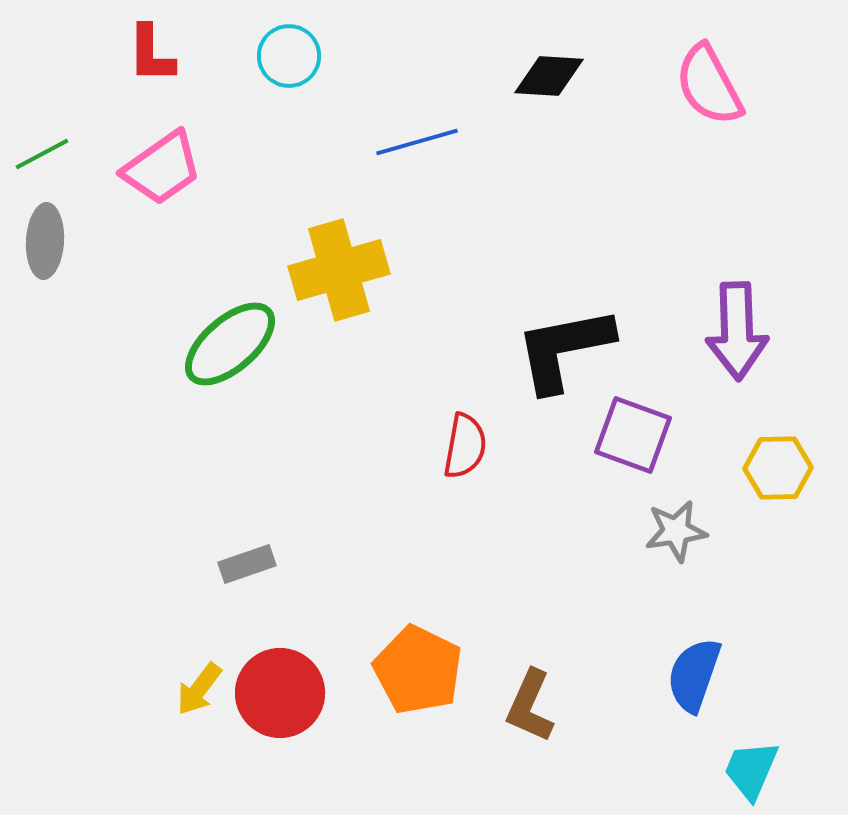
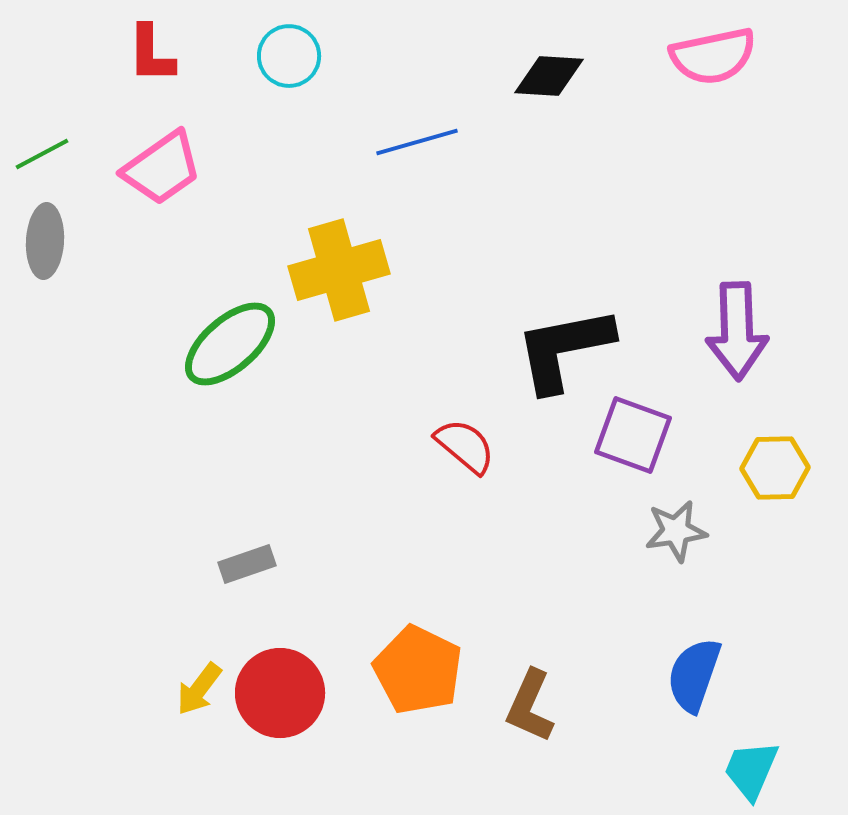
pink semicircle: moved 4 px right, 29 px up; rotated 74 degrees counterclockwise
red semicircle: rotated 60 degrees counterclockwise
yellow hexagon: moved 3 px left
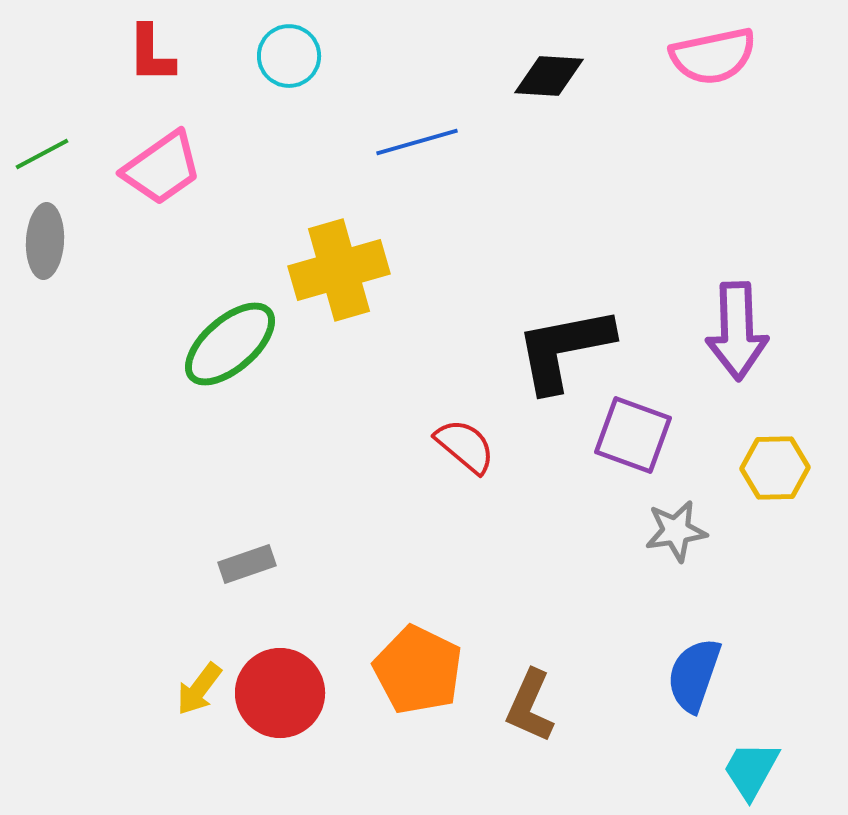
cyan trapezoid: rotated 6 degrees clockwise
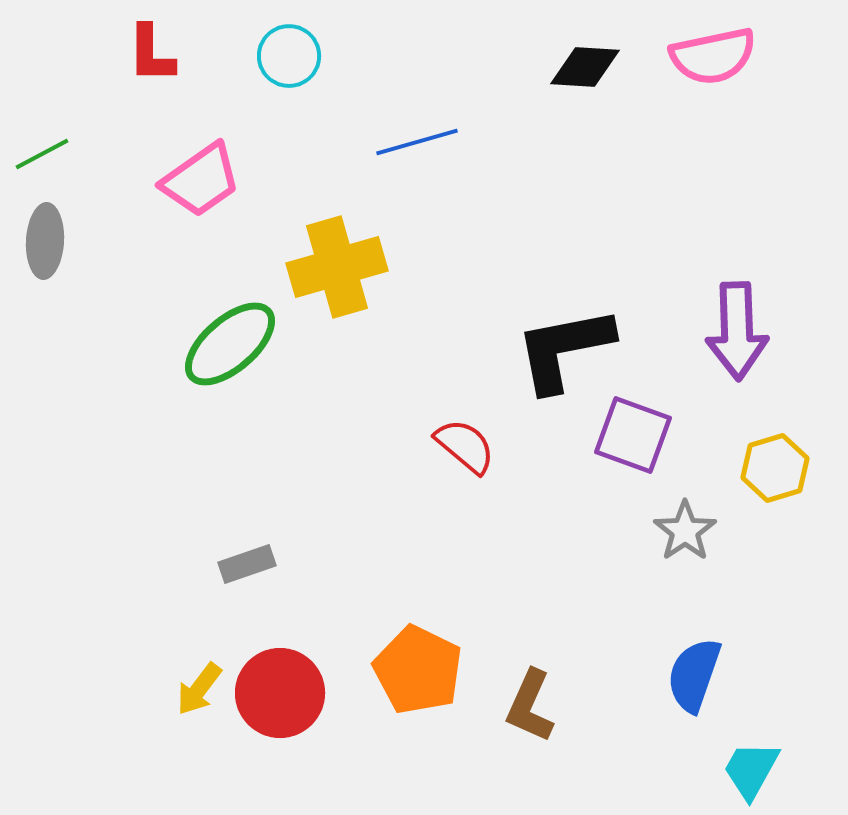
black diamond: moved 36 px right, 9 px up
pink trapezoid: moved 39 px right, 12 px down
yellow cross: moved 2 px left, 3 px up
yellow hexagon: rotated 16 degrees counterclockwise
gray star: moved 9 px right; rotated 26 degrees counterclockwise
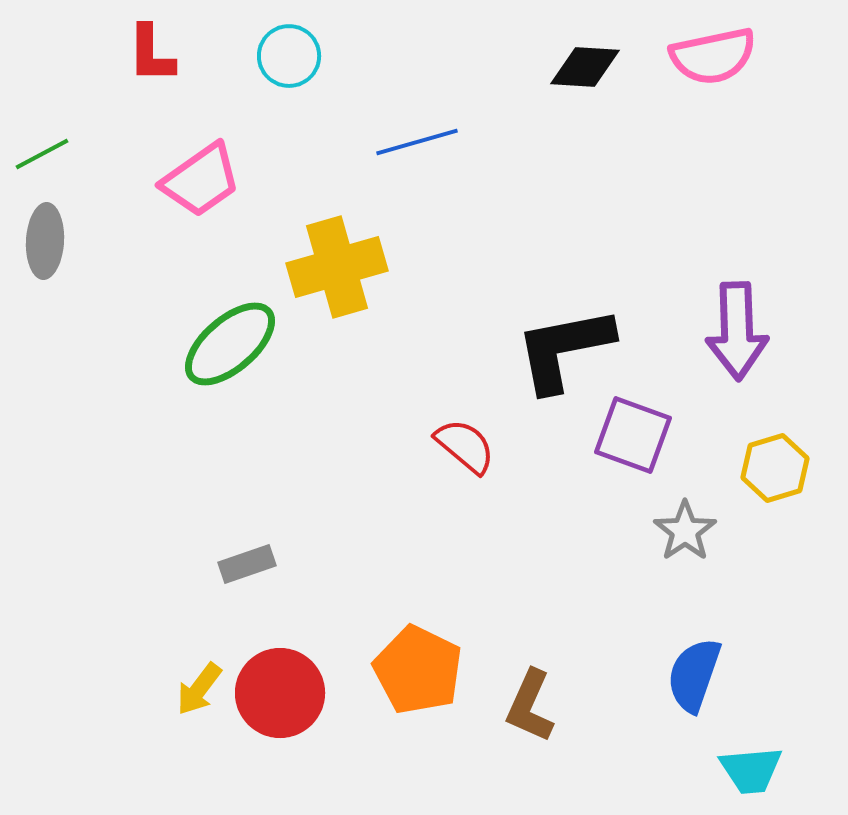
cyan trapezoid: rotated 124 degrees counterclockwise
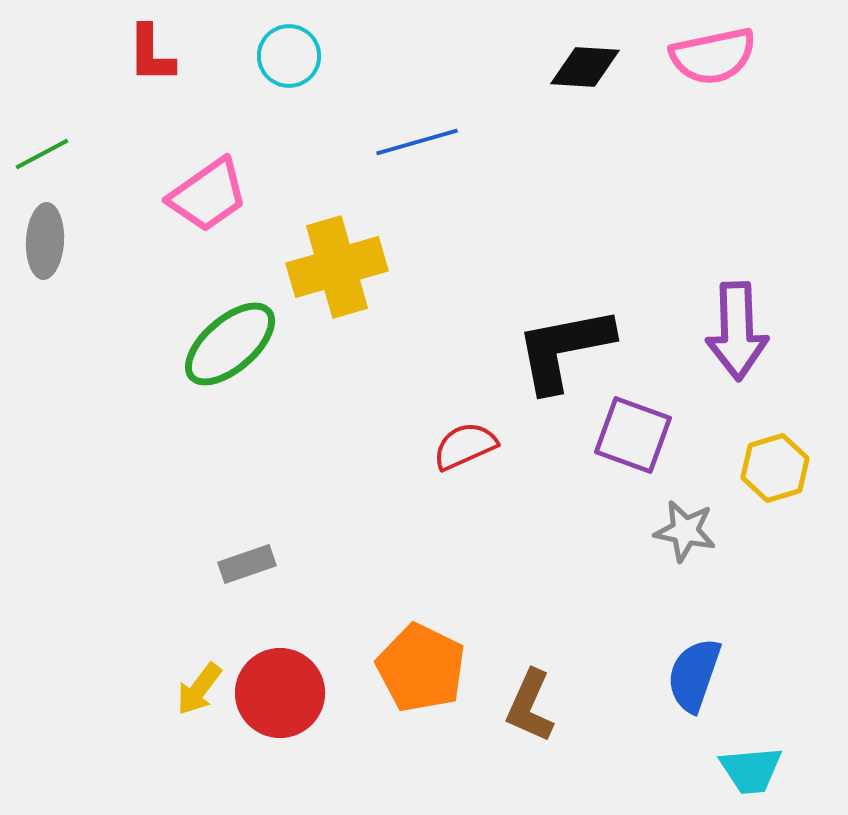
pink trapezoid: moved 7 px right, 15 px down
red semicircle: rotated 64 degrees counterclockwise
gray star: rotated 26 degrees counterclockwise
orange pentagon: moved 3 px right, 2 px up
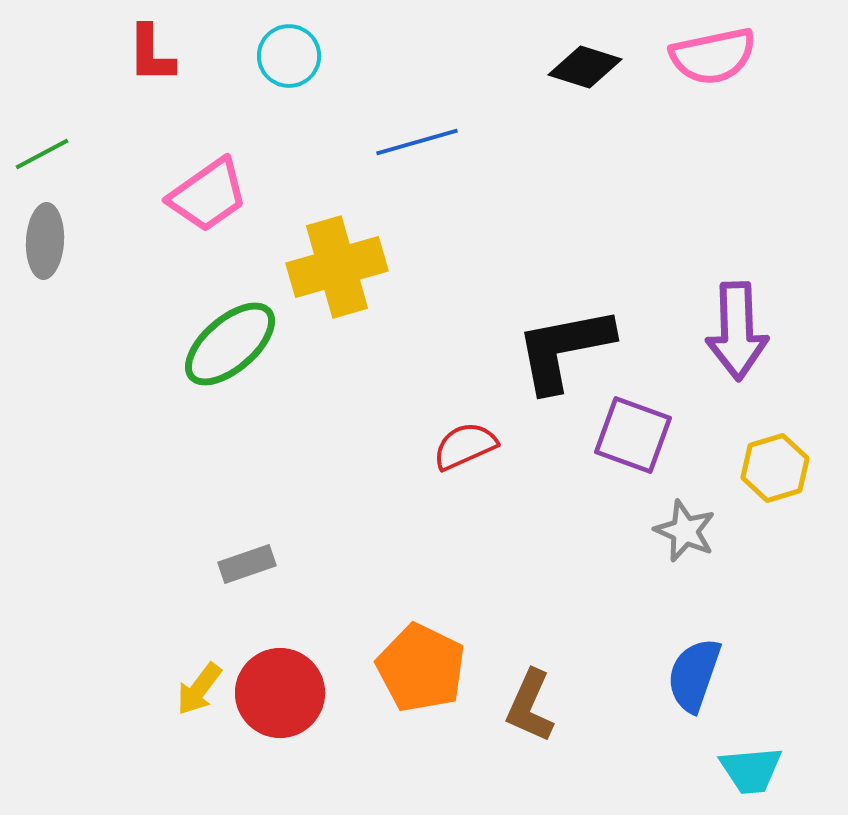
black diamond: rotated 14 degrees clockwise
gray star: rotated 12 degrees clockwise
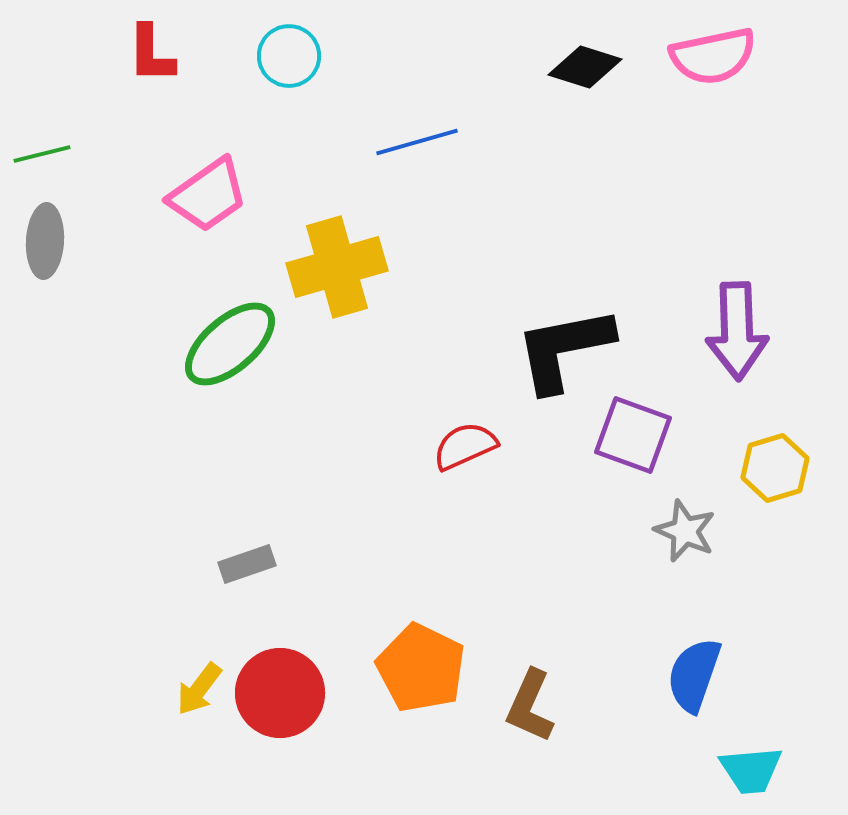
green line: rotated 14 degrees clockwise
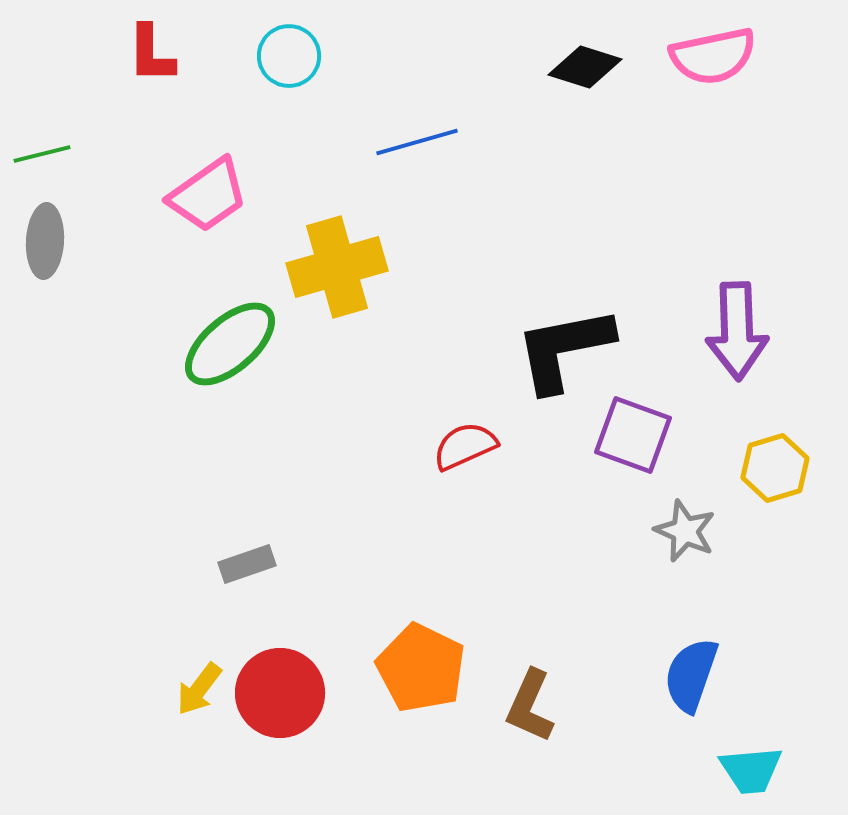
blue semicircle: moved 3 px left
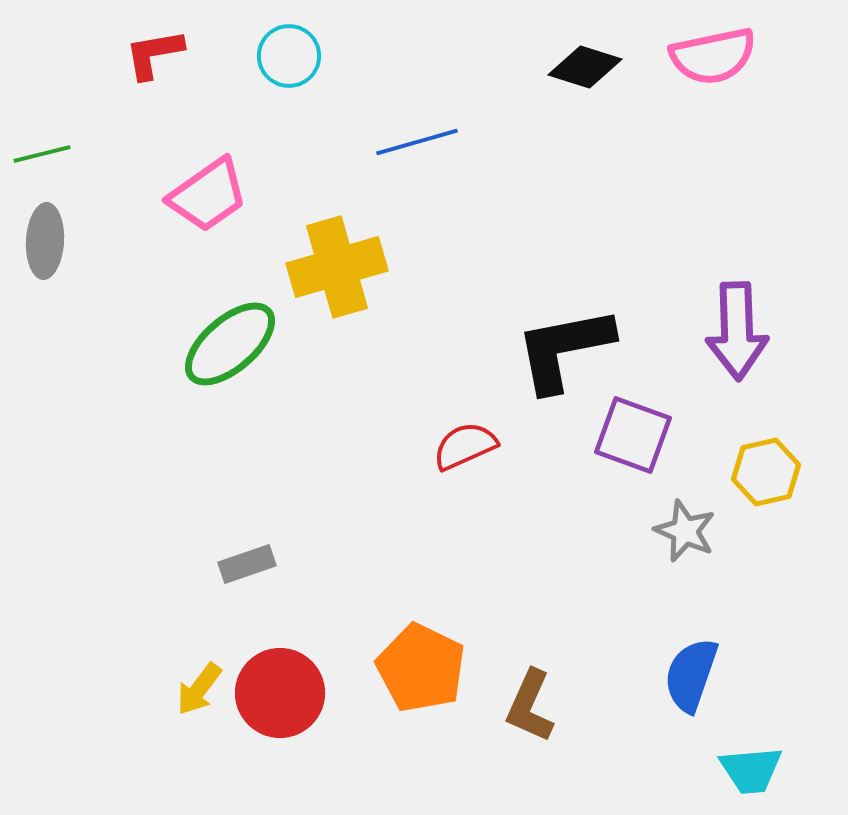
red L-shape: moved 3 px right; rotated 80 degrees clockwise
yellow hexagon: moved 9 px left, 4 px down; rotated 4 degrees clockwise
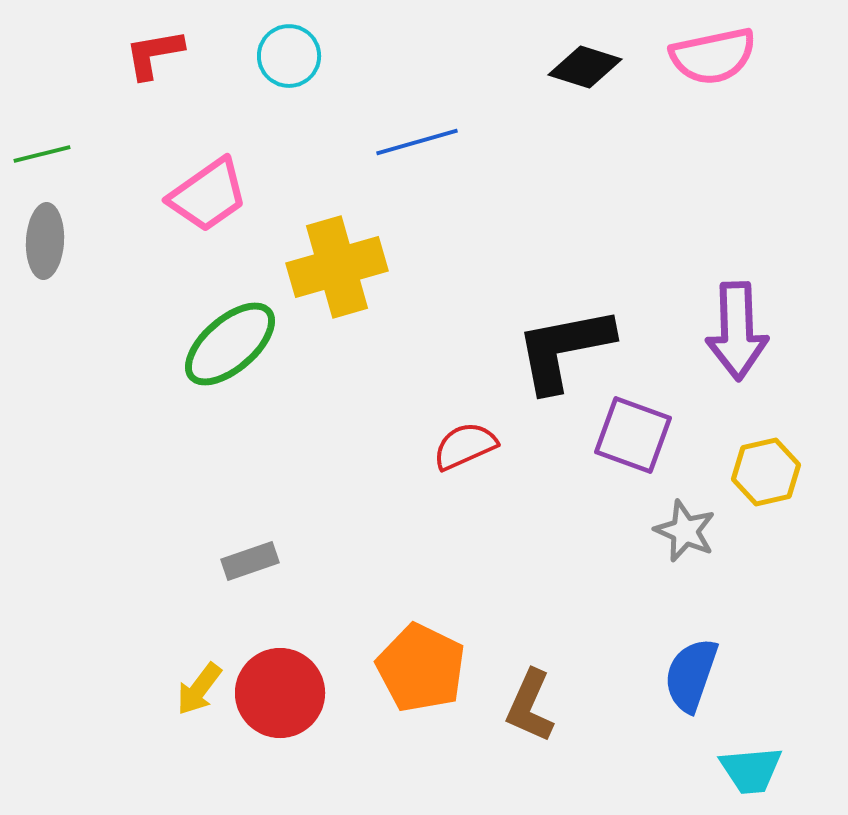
gray rectangle: moved 3 px right, 3 px up
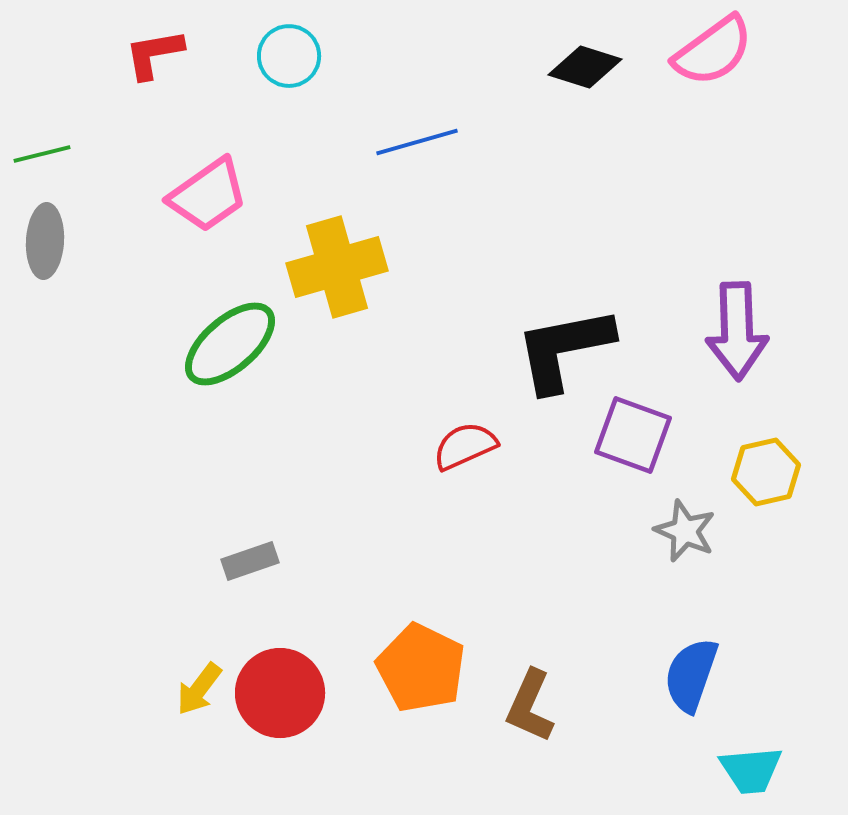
pink semicircle: moved 5 px up; rotated 24 degrees counterclockwise
